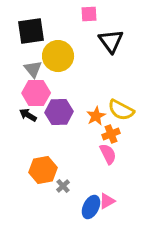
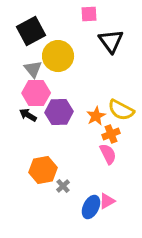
black square: rotated 20 degrees counterclockwise
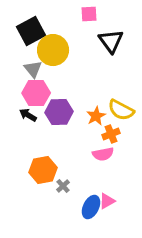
yellow circle: moved 5 px left, 6 px up
pink semicircle: moved 5 px left; rotated 105 degrees clockwise
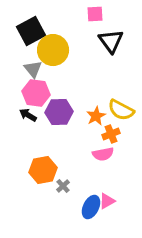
pink square: moved 6 px right
pink hexagon: rotated 8 degrees clockwise
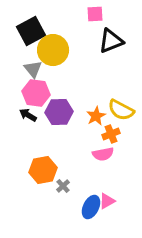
black triangle: rotated 44 degrees clockwise
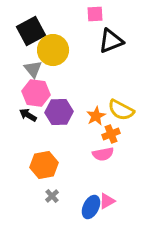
orange hexagon: moved 1 px right, 5 px up
gray cross: moved 11 px left, 10 px down
